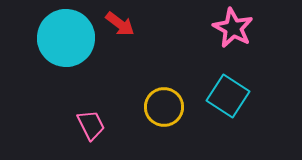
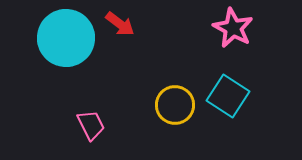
yellow circle: moved 11 px right, 2 px up
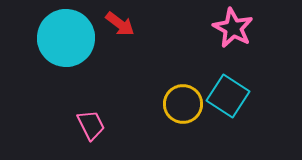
yellow circle: moved 8 px right, 1 px up
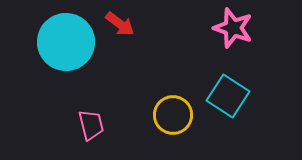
pink star: rotated 9 degrees counterclockwise
cyan circle: moved 4 px down
yellow circle: moved 10 px left, 11 px down
pink trapezoid: rotated 12 degrees clockwise
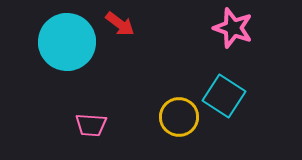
cyan circle: moved 1 px right
cyan square: moved 4 px left
yellow circle: moved 6 px right, 2 px down
pink trapezoid: rotated 108 degrees clockwise
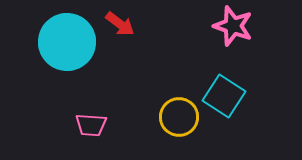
pink star: moved 2 px up
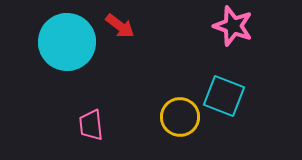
red arrow: moved 2 px down
cyan square: rotated 12 degrees counterclockwise
yellow circle: moved 1 px right
pink trapezoid: rotated 80 degrees clockwise
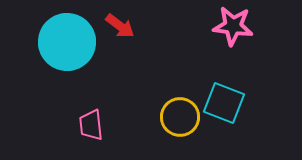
pink star: rotated 12 degrees counterclockwise
cyan square: moved 7 px down
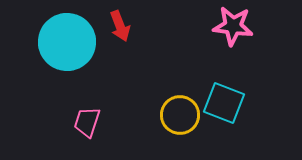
red arrow: rotated 32 degrees clockwise
yellow circle: moved 2 px up
pink trapezoid: moved 4 px left, 3 px up; rotated 24 degrees clockwise
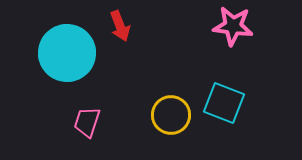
cyan circle: moved 11 px down
yellow circle: moved 9 px left
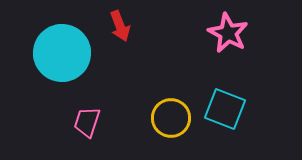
pink star: moved 5 px left, 7 px down; rotated 21 degrees clockwise
cyan circle: moved 5 px left
cyan square: moved 1 px right, 6 px down
yellow circle: moved 3 px down
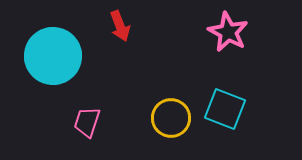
pink star: moved 1 px up
cyan circle: moved 9 px left, 3 px down
